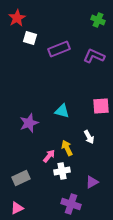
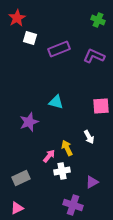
cyan triangle: moved 6 px left, 9 px up
purple star: moved 1 px up
purple cross: moved 2 px right, 1 px down
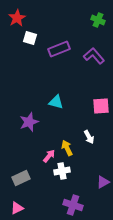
purple L-shape: rotated 25 degrees clockwise
purple triangle: moved 11 px right
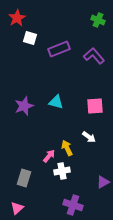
pink square: moved 6 px left
purple star: moved 5 px left, 16 px up
white arrow: rotated 24 degrees counterclockwise
gray rectangle: moved 3 px right; rotated 48 degrees counterclockwise
pink triangle: rotated 16 degrees counterclockwise
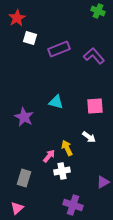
green cross: moved 9 px up
purple star: moved 11 px down; rotated 24 degrees counterclockwise
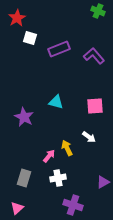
white cross: moved 4 px left, 7 px down
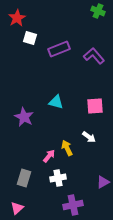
purple cross: rotated 30 degrees counterclockwise
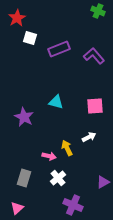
white arrow: rotated 64 degrees counterclockwise
pink arrow: rotated 64 degrees clockwise
white cross: rotated 28 degrees counterclockwise
purple cross: rotated 36 degrees clockwise
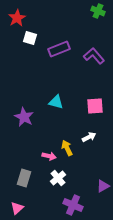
purple triangle: moved 4 px down
